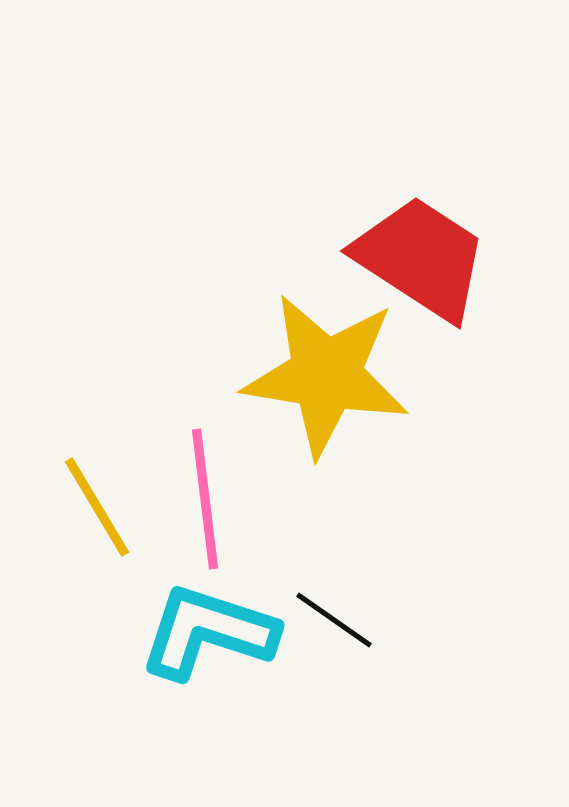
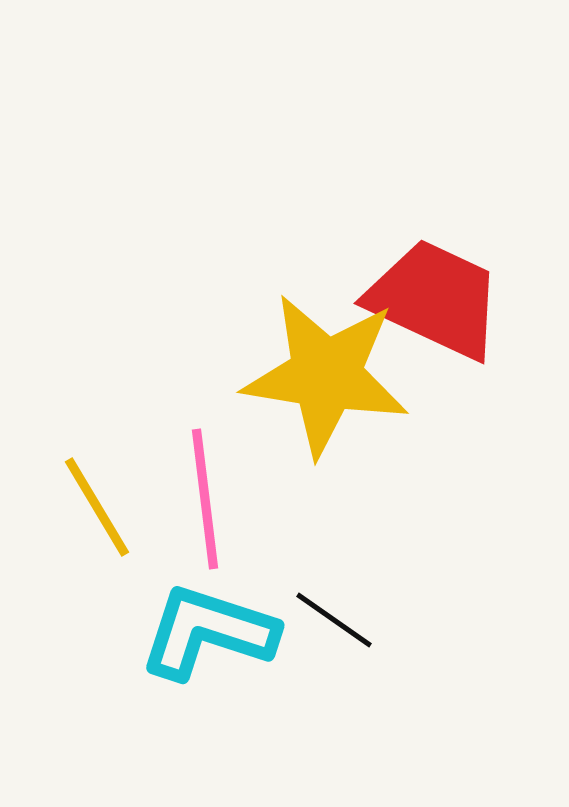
red trapezoid: moved 14 px right, 41 px down; rotated 8 degrees counterclockwise
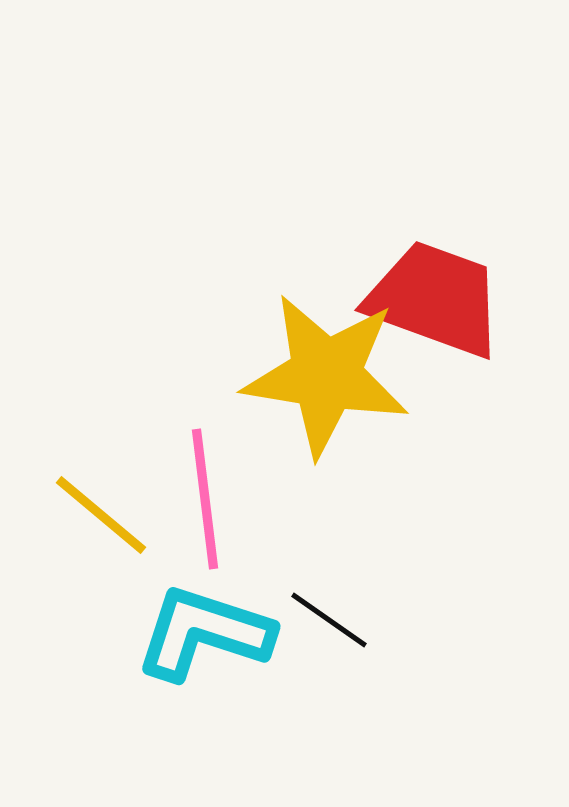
red trapezoid: rotated 5 degrees counterclockwise
yellow line: moved 4 px right, 8 px down; rotated 19 degrees counterclockwise
black line: moved 5 px left
cyan L-shape: moved 4 px left, 1 px down
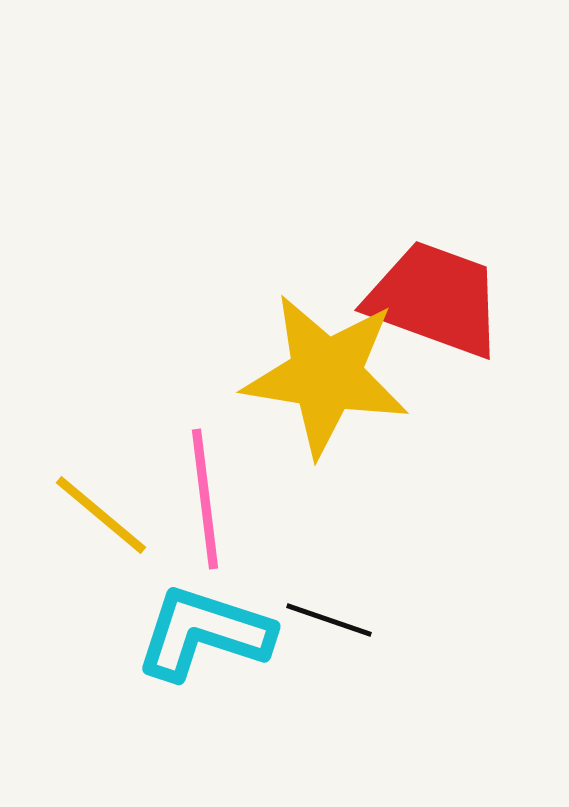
black line: rotated 16 degrees counterclockwise
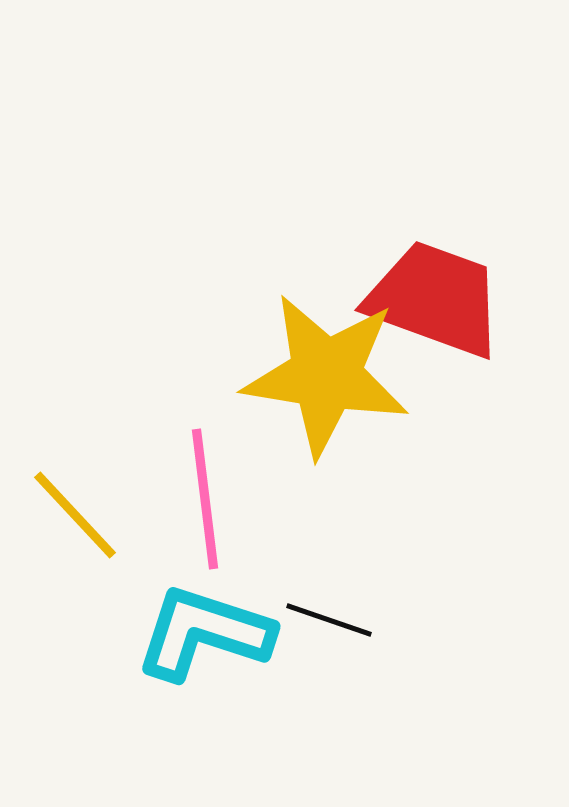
yellow line: moved 26 px left; rotated 7 degrees clockwise
